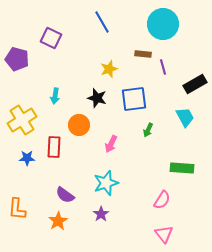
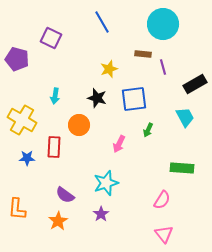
yellow cross: rotated 28 degrees counterclockwise
pink arrow: moved 8 px right
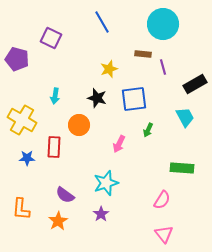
orange L-shape: moved 4 px right
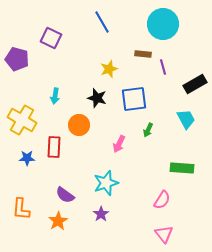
cyan trapezoid: moved 1 px right, 2 px down
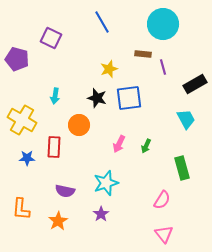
blue square: moved 5 px left, 1 px up
green arrow: moved 2 px left, 16 px down
green rectangle: rotated 70 degrees clockwise
purple semicircle: moved 4 px up; rotated 24 degrees counterclockwise
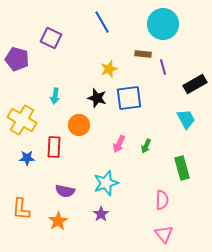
pink semicircle: rotated 30 degrees counterclockwise
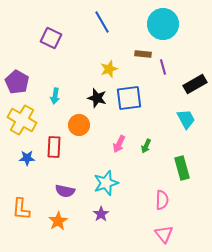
purple pentagon: moved 23 px down; rotated 15 degrees clockwise
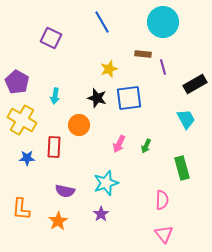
cyan circle: moved 2 px up
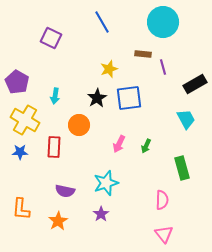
black star: rotated 24 degrees clockwise
yellow cross: moved 3 px right
blue star: moved 7 px left, 6 px up
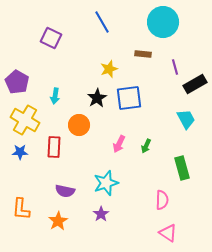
purple line: moved 12 px right
pink triangle: moved 4 px right, 1 px up; rotated 18 degrees counterclockwise
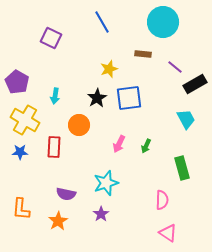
purple line: rotated 35 degrees counterclockwise
purple semicircle: moved 1 px right, 3 px down
